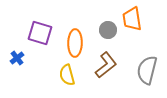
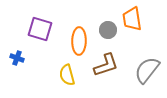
purple square: moved 4 px up
orange ellipse: moved 4 px right, 2 px up
blue cross: rotated 32 degrees counterclockwise
brown L-shape: rotated 20 degrees clockwise
gray semicircle: rotated 24 degrees clockwise
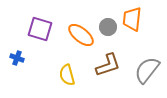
orange trapezoid: rotated 15 degrees clockwise
gray circle: moved 3 px up
orange ellipse: moved 2 px right, 6 px up; rotated 52 degrees counterclockwise
brown L-shape: moved 2 px right
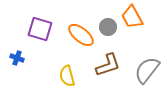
orange trapezoid: moved 2 px up; rotated 35 degrees counterclockwise
yellow semicircle: moved 1 px down
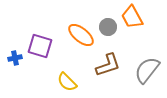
purple square: moved 17 px down
blue cross: moved 2 px left; rotated 32 degrees counterclockwise
yellow semicircle: moved 6 px down; rotated 30 degrees counterclockwise
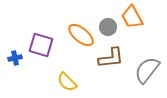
purple square: moved 1 px right, 1 px up
brown L-shape: moved 3 px right, 7 px up; rotated 12 degrees clockwise
